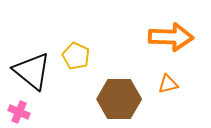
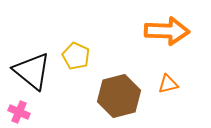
orange arrow: moved 4 px left, 6 px up
brown hexagon: moved 3 px up; rotated 15 degrees counterclockwise
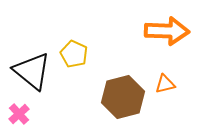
yellow pentagon: moved 2 px left, 2 px up
orange triangle: moved 3 px left
brown hexagon: moved 4 px right, 1 px down
pink cross: moved 2 px down; rotated 25 degrees clockwise
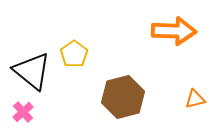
orange arrow: moved 7 px right
yellow pentagon: rotated 12 degrees clockwise
orange triangle: moved 30 px right, 15 px down
pink cross: moved 4 px right, 2 px up
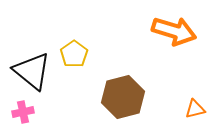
orange arrow: rotated 15 degrees clockwise
orange triangle: moved 10 px down
pink cross: rotated 30 degrees clockwise
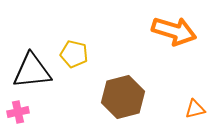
yellow pentagon: rotated 24 degrees counterclockwise
black triangle: rotated 45 degrees counterclockwise
pink cross: moved 5 px left
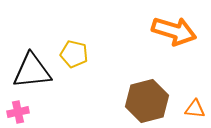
brown hexagon: moved 24 px right, 4 px down
orange triangle: rotated 20 degrees clockwise
